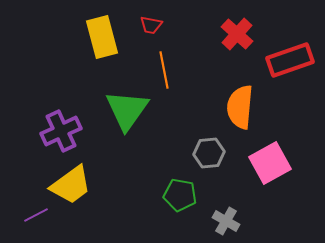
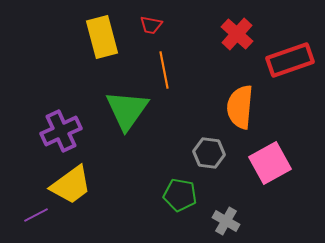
gray hexagon: rotated 12 degrees clockwise
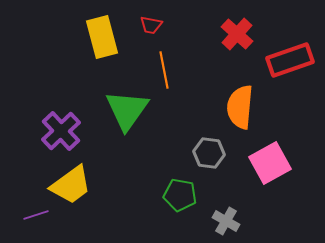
purple cross: rotated 18 degrees counterclockwise
purple line: rotated 10 degrees clockwise
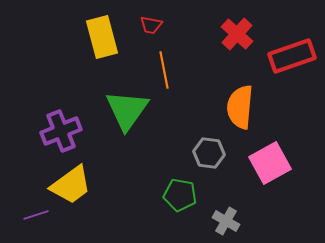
red rectangle: moved 2 px right, 4 px up
purple cross: rotated 21 degrees clockwise
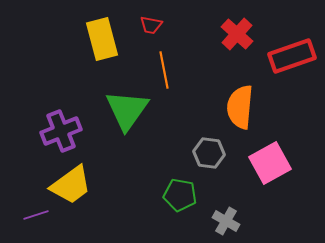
yellow rectangle: moved 2 px down
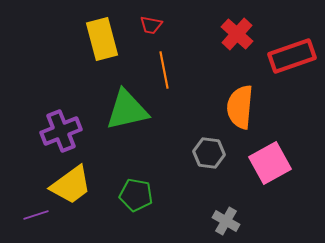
green triangle: rotated 42 degrees clockwise
green pentagon: moved 44 px left
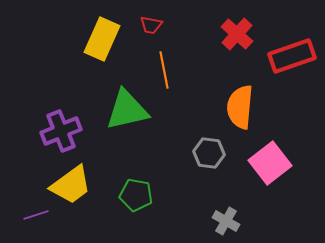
yellow rectangle: rotated 39 degrees clockwise
pink square: rotated 9 degrees counterclockwise
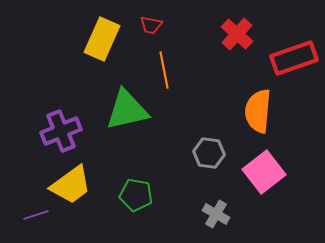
red rectangle: moved 2 px right, 2 px down
orange semicircle: moved 18 px right, 4 px down
pink square: moved 6 px left, 9 px down
gray cross: moved 10 px left, 7 px up
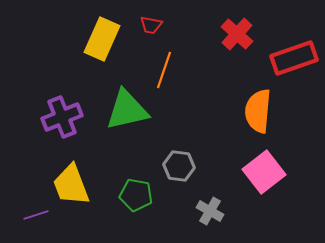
orange line: rotated 30 degrees clockwise
purple cross: moved 1 px right, 14 px up
gray hexagon: moved 30 px left, 13 px down
yellow trapezoid: rotated 105 degrees clockwise
gray cross: moved 6 px left, 3 px up
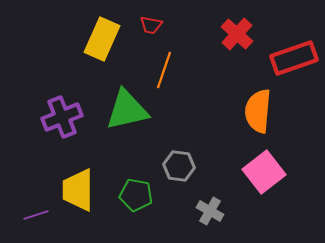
yellow trapezoid: moved 7 px right, 5 px down; rotated 21 degrees clockwise
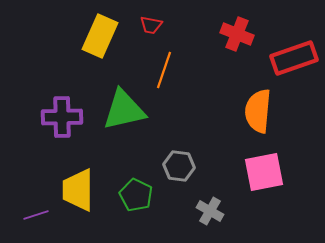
red cross: rotated 20 degrees counterclockwise
yellow rectangle: moved 2 px left, 3 px up
green triangle: moved 3 px left
purple cross: rotated 21 degrees clockwise
pink square: rotated 27 degrees clockwise
green pentagon: rotated 16 degrees clockwise
